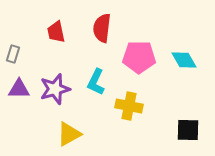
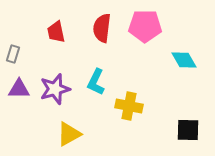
pink pentagon: moved 6 px right, 31 px up
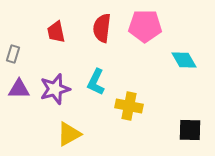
black square: moved 2 px right
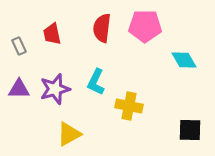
red trapezoid: moved 4 px left, 2 px down
gray rectangle: moved 6 px right, 8 px up; rotated 42 degrees counterclockwise
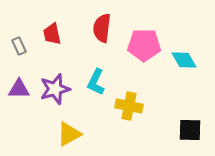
pink pentagon: moved 1 px left, 19 px down
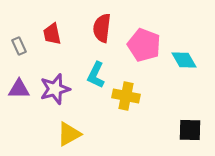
pink pentagon: rotated 20 degrees clockwise
cyan L-shape: moved 7 px up
yellow cross: moved 3 px left, 10 px up
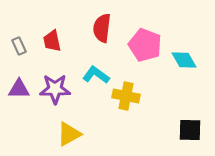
red trapezoid: moved 7 px down
pink pentagon: moved 1 px right
cyan L-shape: rotated 100 degrees clockwise
purple star: rotated 16 degrees clockwise
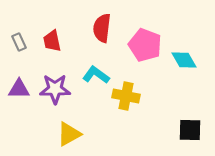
gray rectangle: moved 4 px up
